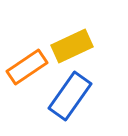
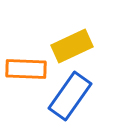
orange rectangle: moved 1 px left, 2 px down; rotated 36 degrees clockwise
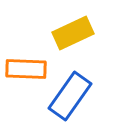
yellow rectangle: moved 1 px right, 13 px up
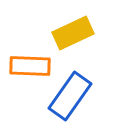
orange rectangle: moved 4 px right, 3 px up
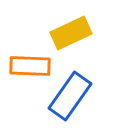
yellow rectangle: moved 2 px left
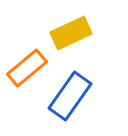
orange rectangle: moved 3 px left, 2 px down; rotated 42 degrees counterclockwise
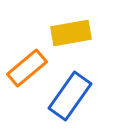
yellow rectangle: rotated 15 degrees clockwise
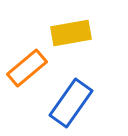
blue rectangle: moved 1 px right, 7 px down
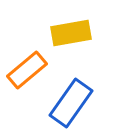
orange rectangle: moved 2 px down
